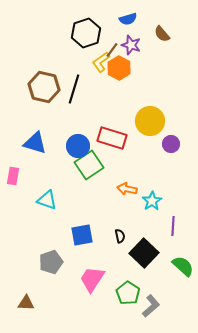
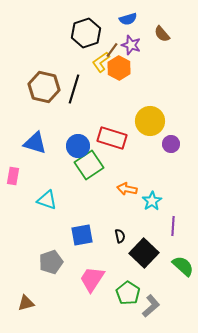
brown triangle: rotated 18 degrees counterclockwise
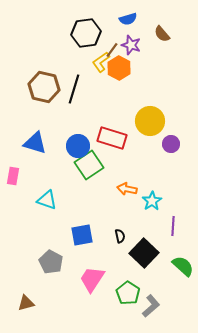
black hexagon: rotated 12 degrees clockwise
gray pentagon: rotated 25 degrees counterclockwise
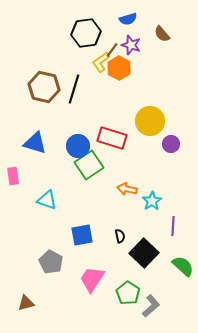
pink rectangle: rotated 18 degrees counterclockwise
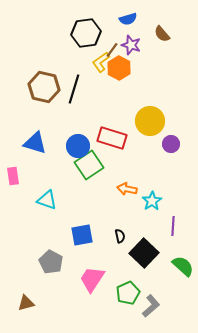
green pentagon: rotated 15 degrees clockwise
